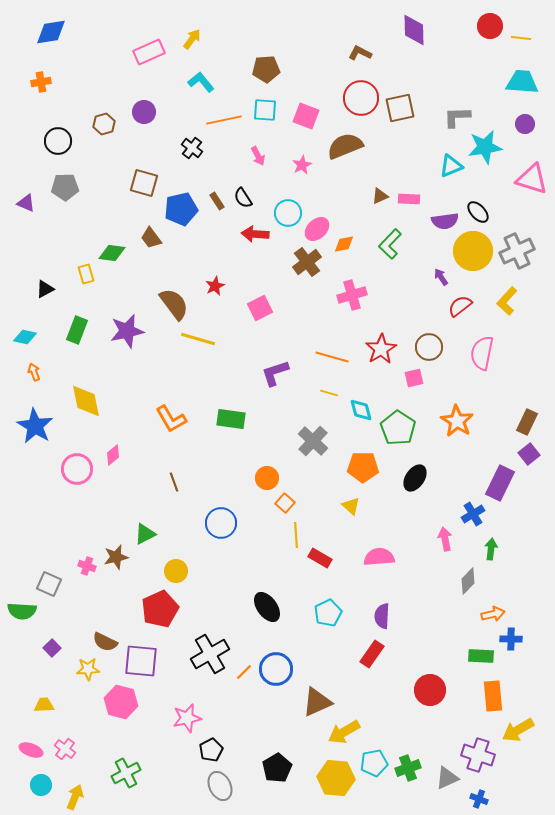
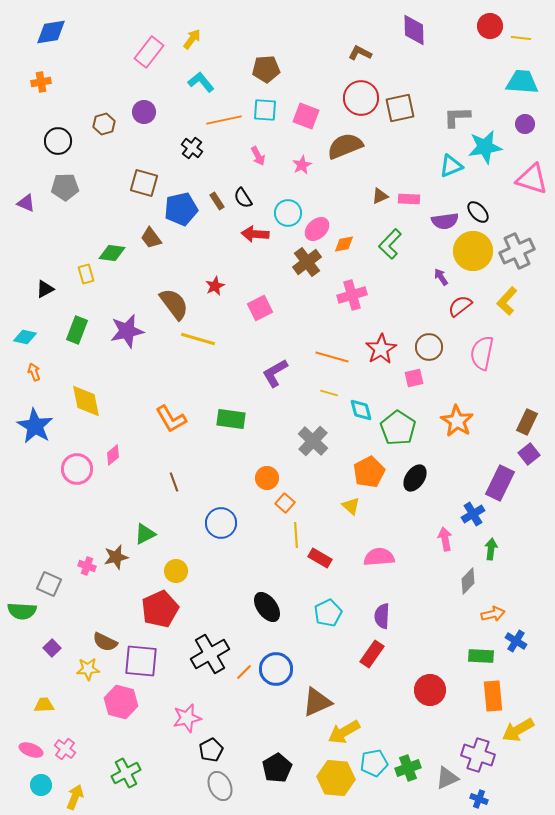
pink rectangle at (149, 52): rotated 28 degrees counterclockwise
purple L-shape at (275, 373): rotated 12 degrees counterclockwise
orange pentagon at (363, 467): moved 6 px right, 5 px down; rotated 28 degrees counterclockwise
blue cross at (511, 639): moved 5 px right, 2 px down; rotated 30 degrees clockwise
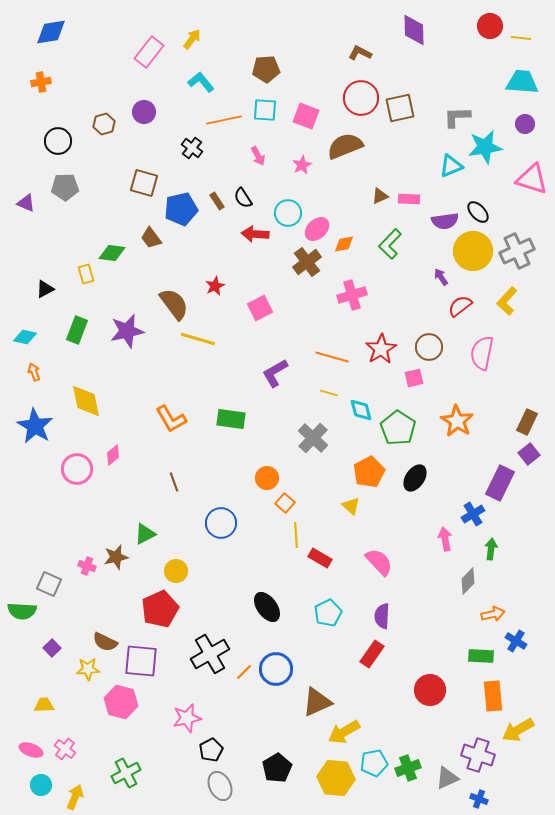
gray cross at (313, 441): moved 3 px up
pink semicircle at (379, 557): moved 5 px down; rotated 52 degrees clockwise
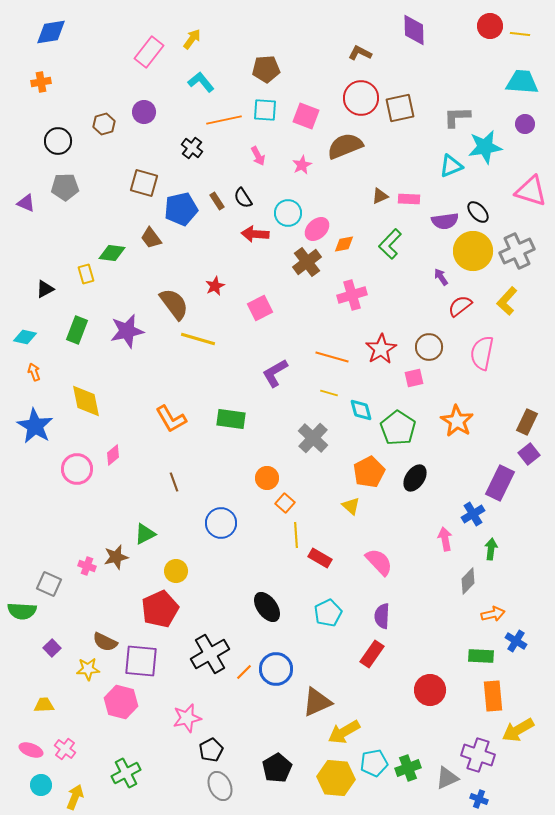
yellow line at (521, 38): moved 1 px left, 4 px up
pink triangle at (532, 179): moved 1 px left, 12 px down
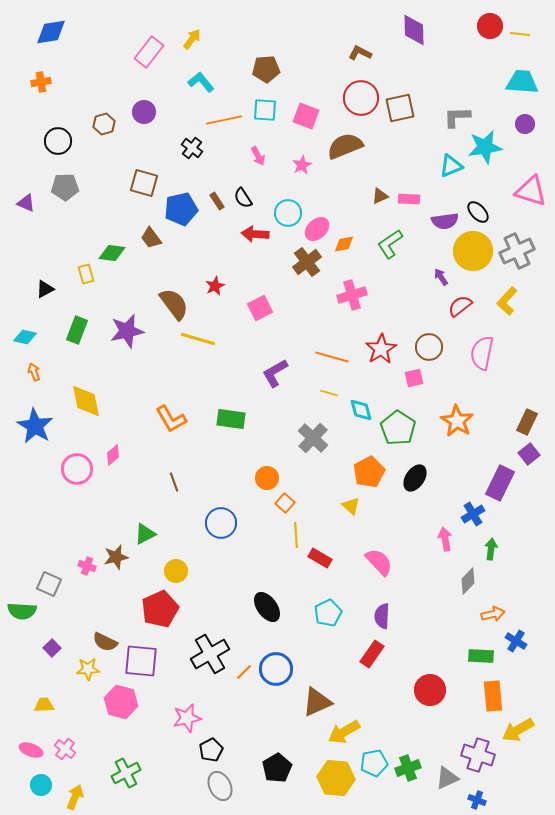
green L-shape at (390, 244): rotated 12 degrees clockwise
blue cross at (479, 799): moved 2 px left, 1 px down
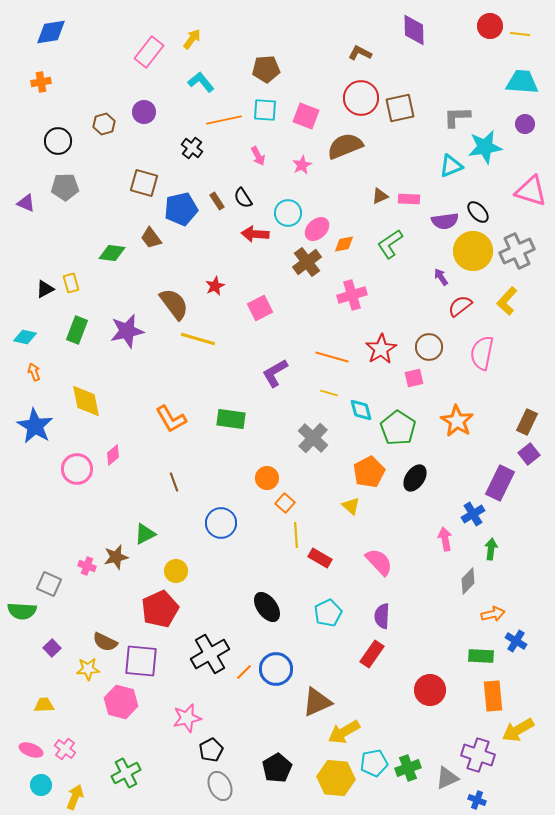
yellow rectangle at (86, 274): moved 15 px left, 9 px down
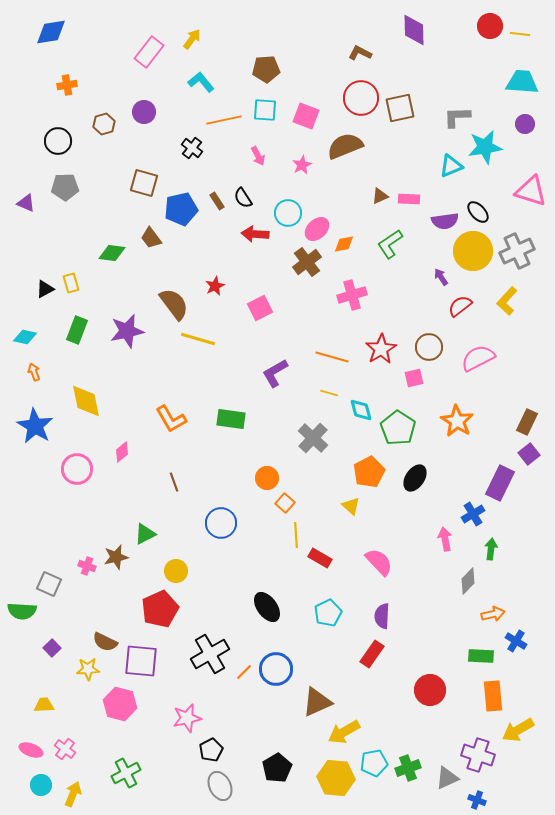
orange cross at (41, 82): moved 26 px right, 3 px down
pink semicircle at (482, 353): moved 4 px left, 5 px down; rotated 52 degrees clockwise
pink diamond at (113, 455): moved 9 px right, 3 px up
pink hexagon at (121, 702): moved 1 px left, 2 px down
yellow arrow at (75, 797): moved 2 px left, 3 px up
